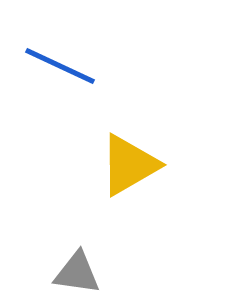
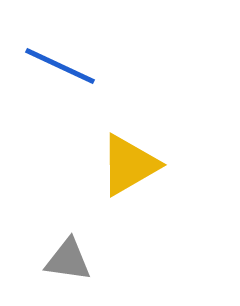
gray triangle: moved 9 px left, 13 px up
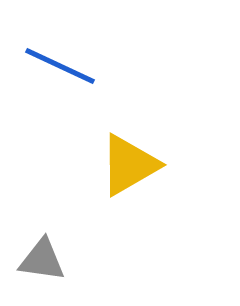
gray triangle: moved 26 px left
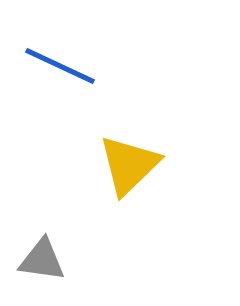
yellow triangle: rotated 14 degrees counterclockwise
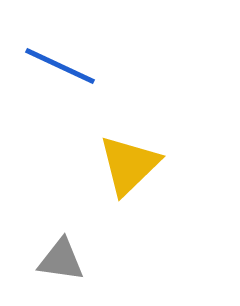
gray triangle: moved 19 px right
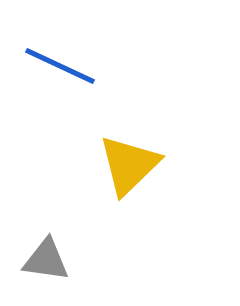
gray triangle: moved 15 px left
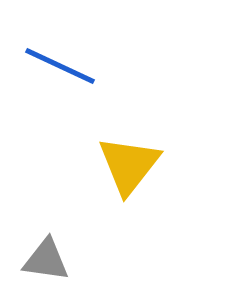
yellow triangle: rotated 8 degrees counterclockwise
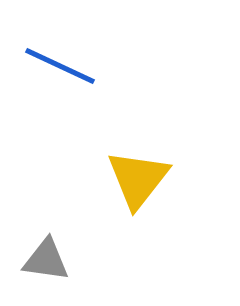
yellow triangle: moved 9 px right, 14 px down
